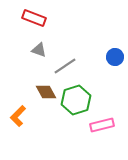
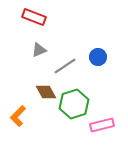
red rectangle: moved 1 px up
gray triangle: rotated 42 degrees counterclockwise
blue circle: moved 17 px left
green hexagon: moved 2 px left, 4 px down
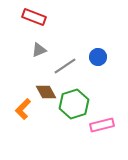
orange L-shape: moved 5 px right, 7 px up
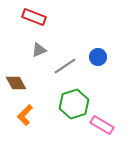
brown diamond: moved 30 px left, 9 px up
orange L-shape: moved 2 px right, 6 px down
pink rectangle: rotated 45 degrees clockwise
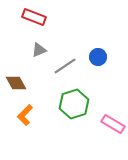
pink rectangle: moved 11 px right, 1 px up
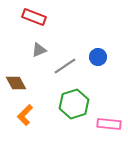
pink rectangle: moved 4 px left; rotated 25 degrees counterclockwise
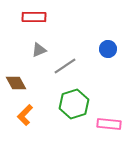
red rectangle: rotated 20 degrees counterclockwise
blue circle: moved 10 px right, 8 px up
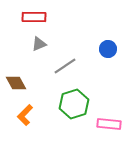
gray triangle: moved 6 px up
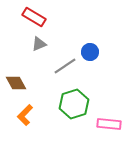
red rectangle: rotated 30 degrees clockwise
blue circle: moved 18 px left, 3 px down
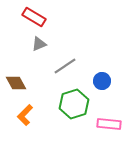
blue circle: moved 12 px right, 29 px down
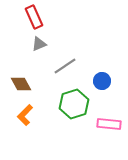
red rectangle: rotated 35 degrees clockwise
brown diamond: moved 5 px right, 1 px down
